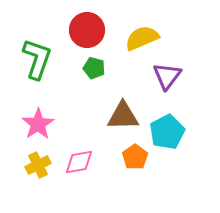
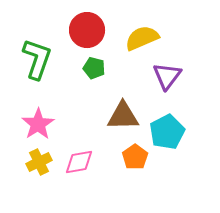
yellow cross: moved 1 px right, 3 px up
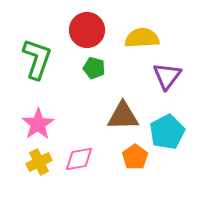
yellow semicircle: rotated 20 degrees clockwise
pink diamond: moved 3 px up
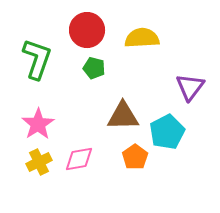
purple triangle: moved 23 px right, 11 px down
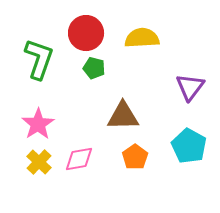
red circle: moved 1 px left, 3 px down
green L-shape: moved 2 px right
cyan pentagon: moved 22 px right, 14 px down; rotated 16 degrees counterclockwise
yellow cross: rotated 20 degrees counterclockwise
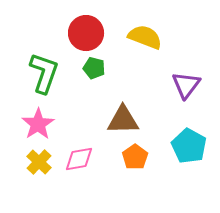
yellow semicircle: moved 3 px right, 1 px up; rotated 24 degrees clockwise
green L-shape: moved 5 px right, 14 px down
purple triangle: moved 4 px left, 2 px up
brown triangle: moved 4 px down
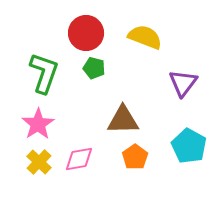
purple triangle: moved 3 px left, 2 px up
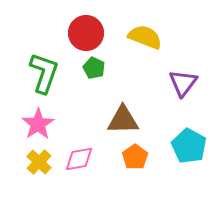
green pentagon: rotated 10 degrees clockwise
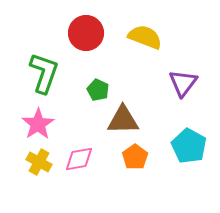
green pentagon: moved 4 px right, 22 px down
yellow cross: rotated 15 degrees counterclockwise
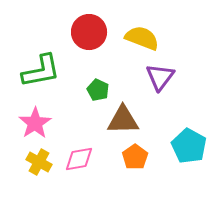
red circle: moved 3 px right, 1 px up
yellow semicircle: moved 3 px left, 1 px down
green L-shape: moved 3 px left, 2 px up; rotated 60 degrees clockwise
purple triangle: moved 23 px left, 6 px up
pink star: moved 3 px left, 1 px up
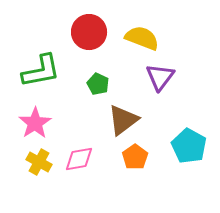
green pentagon: moved 6 px up
brown triangle: rotated 36 degrees counterclockwise
